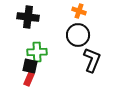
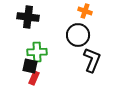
orange cross: moved 6 px right
red rectangle: moved 5 px right, 1 px up
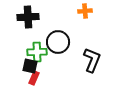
orange cross: rotated 24 degrees counterclockwise
black cross: rotated 10 degrees counterclockwise
black circle: moved 20 px left, 7 px down
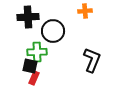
black circle: moved 5 px left, 11 px up
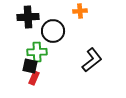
orange cross: moved 5 px left
black L-shape: rotated 30 degrees clockwise
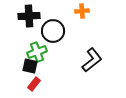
orange cross: moved 2 px right
black cross: moved 1 px right, 1 px up
green cross: rotated 18 degrees counterclockwise
red rectangle: moved 6 px down; rotated 16 degrees clockwise
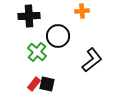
black circle: moved 5 px right, 5 px down
green cross: rotated 30 degrees counterclockwise
black square: moved 17 px right, 18 px down
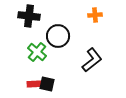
orange cross: moved 13 px right, 4 px down
black cross: rotated 10 degrees clockwise
red rectangle: rotated 48 degrees clockwise
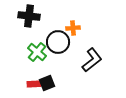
orange cross: moved 22 px left, 13 px down
black circle: moved 6 px down
black square: moved 1 px up; rotated 35 degrees counterclockwise
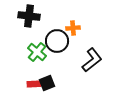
black circle: moved 1 px left, 1 px up
